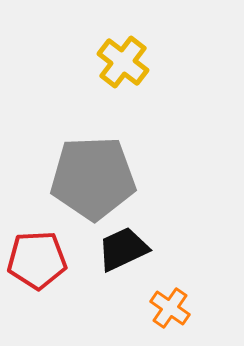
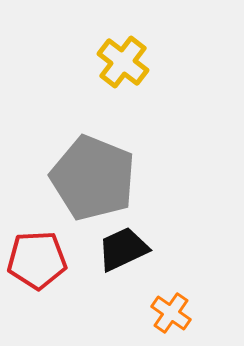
gray pentagon: rotated 24 degrees clockwise
orange cross: moved 1 px right, 5 px down
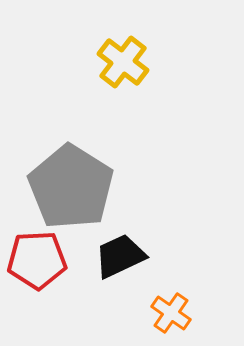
gray pentagon: moved 22 px left, 9 px down; rotated 10 degrees clockwise
black trapezoid: moved 3 px left, 7 px down
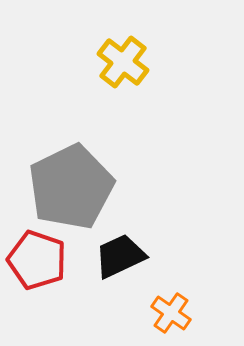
gray pentagon: rotated 14 degrees clockwise
red pentagon: rotated 22 degrees clockwise
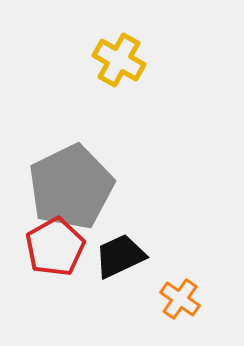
yellow cross: moved 4 px left, 2 px up; rotated 9 degrees counterclockwise
red pentagon: moved 18 px right, 13 px up; rotated 24 degrees clockwise
orange cross: moved 9 px right, 14 px up
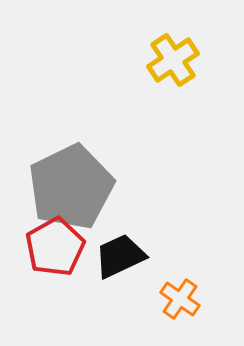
yellow cross: moved 54 px right; rotated 27 degrees clockwise
